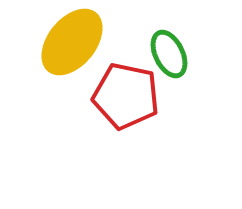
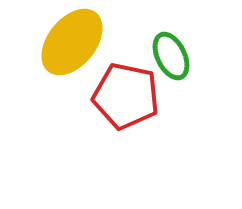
green ellipse: moved 2 px right, 2 px down
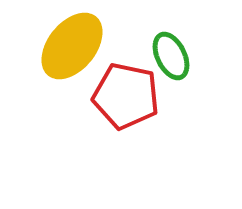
yellow ellipse: moved 4 px down
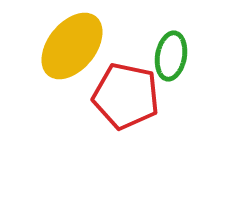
green ellipse: rotated 36 degrees clockwise
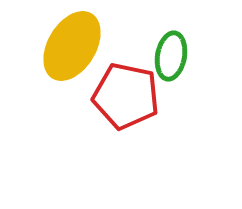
yellow ellipse: rotated 8 degrees counterclockwise
